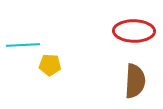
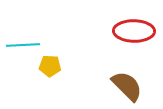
yellow pentagon: moved 1 px down
brown semicircle: moved 8 px left, 5 px down; rotated 48 degrees counterclockwise
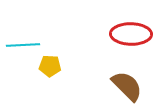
red ellipse: moved 3 px left, 3 px down
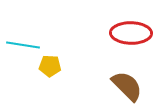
red ellipse: moved 1 px up
cyan line: rotated 12 degrees clockwise
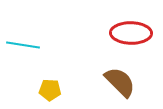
yellow pentagon: moved 24 px down
brown semicircle: moved 7 px left, 4 px up
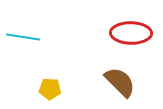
cyan line: moved 8 px up
yellow pentagon: moved 1 px up
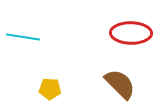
brown semicircle: moved 2 px down
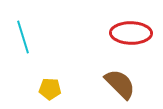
cyan line: rotated 64 degrees clockwise
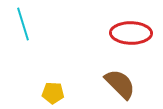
cyan line: moved 13 px up
yellow pentagon: moved 3 px right, 4 px down
